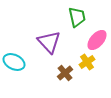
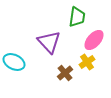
green trapezoid: rotated 20 degrees clockwise
pink ellipse: moved 3 px left
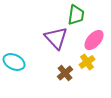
green trapezoid: moved 1 px left, 2 px up
purple triangle: moved 7 px right, 4 px up
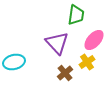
purple triangle: moved 1 px right, 5 px down
cyan ellipse: rotated 40 degrees counterclockwise
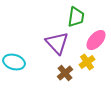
green trapezoid: moved 2 px down
pink ellipse: moved 2 px right
cyan ellipse: rotated 30 degrees clockwise
